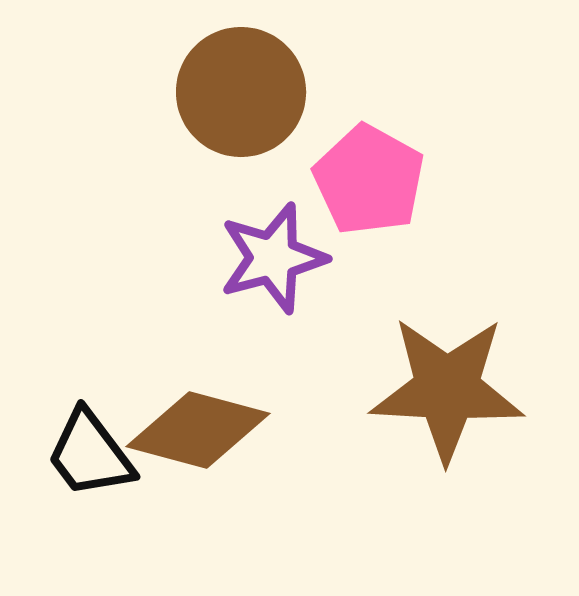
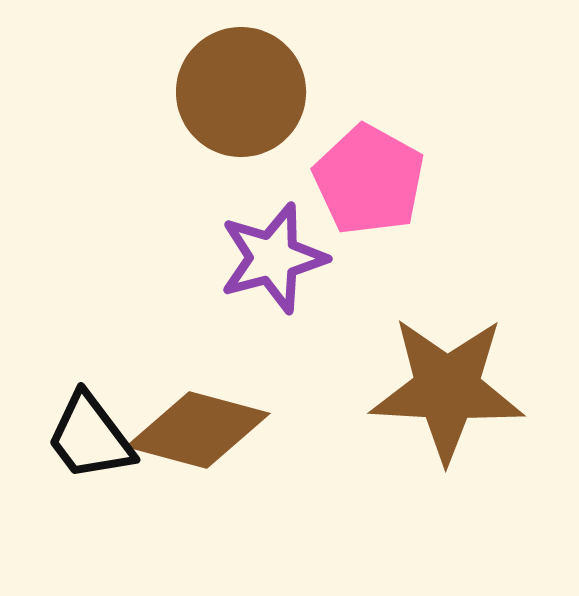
black trapezoid: moved 17 px up
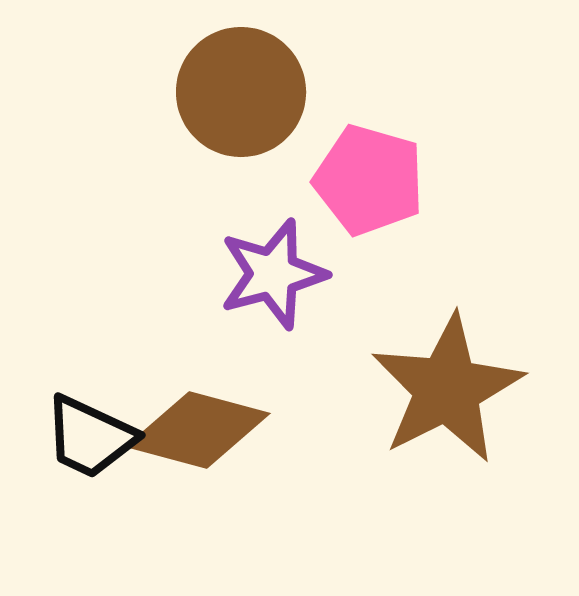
pink pentagon: rotated 13 degrees counterclockwise
purple star: moved 16 px down
brown star: rotated 30 degrees counterclockwise
black trapezoid: rotated 28 degrees counterclockwise
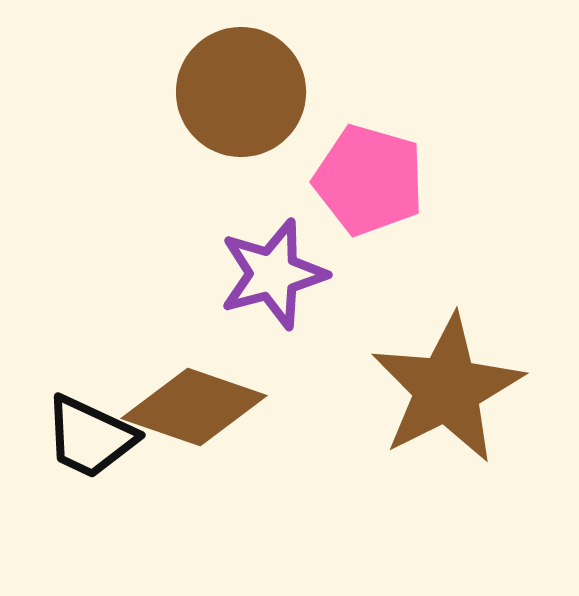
brown diamond: moved 4 px left, 23 px up; rotated 4 degrees clockwise
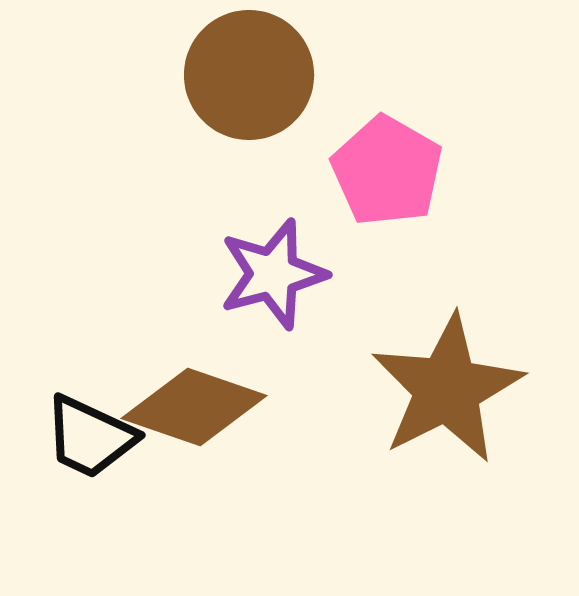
brown circle: moved 8 px right, 17 px up
pink pentagon: moved 18 px right, 9 px up; rotated 14 degrees clockwise
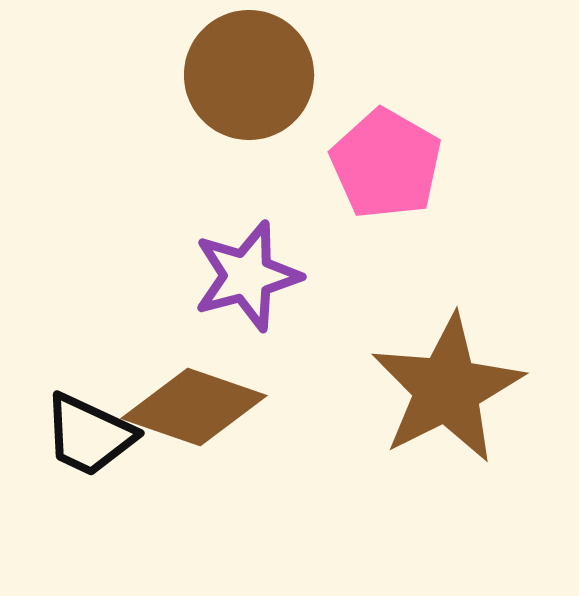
pink pentagon: moved 1 px left, 7 px up
purple star: moved 26 px left, 2 px down
black trapezoid: moved 1 px left, 2 px up
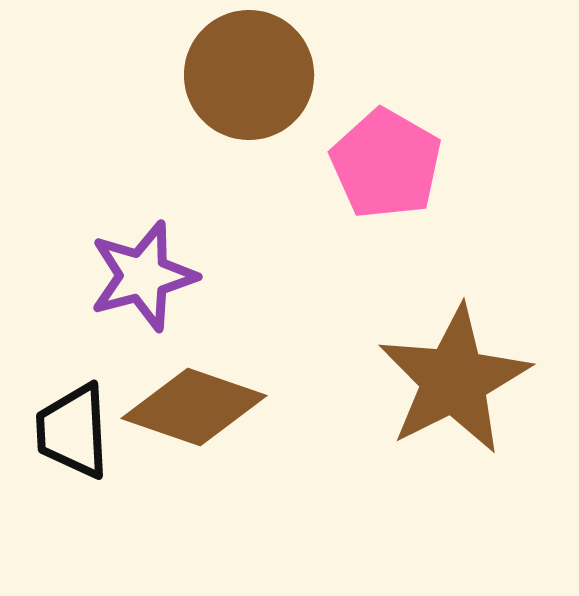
purple star: moved 104 px left
brown star: moved 7 px right, 9 px up
black trapezoid: moved 16 px left, 4 px up; rotated 62 degrees clockwise
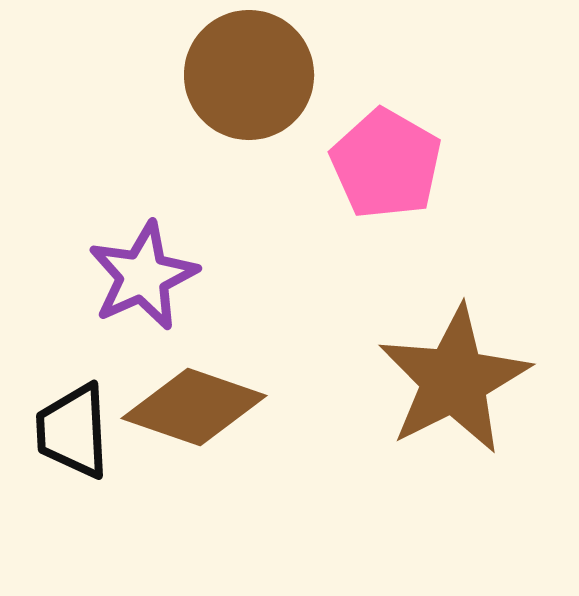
purple star: rotated 9 degrees counterclockwise
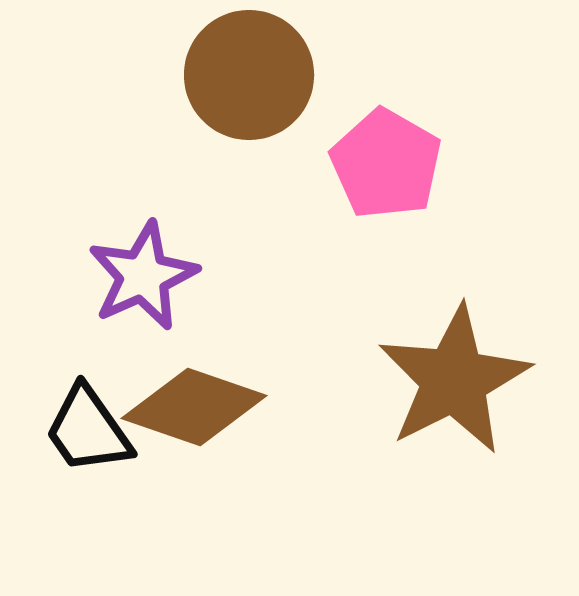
black trapezoid: moved 15 px right, 1 px up; rotated 32 degrees counterclockwise
